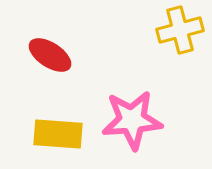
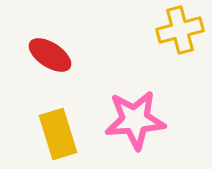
pink star: moved 3 px right
yellow rectangle: rotated 69 degrees clockwise
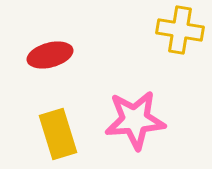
yellow cross: rotated 24 degrees clockwise
red ellipse: rotated 48 degrees counterclockwise
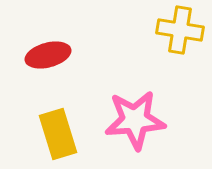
red ellipse: moved 2 px left
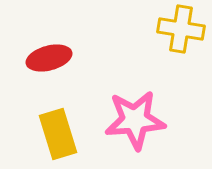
yellow cross: moved 1 px right, 1 px up
red ellipse: moved 1 px right, 3 px down
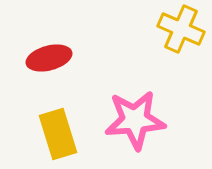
yellow cross: rotated 15 degrees clockwise
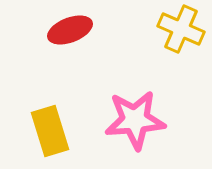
red ellipse: moved 21 px right, 28 px up; rotated 6 degrees counterclockwise
yellow rectangle: moved 8 px left, 3 px up
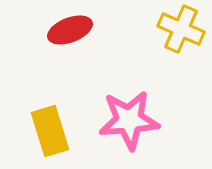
pink star: moved 6 px left
